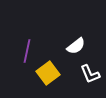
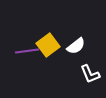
purple line: rotated 70 degrees clockwise
yellow square: moved 28 px up
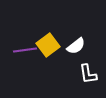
purple line: moved 2 px left, 1 px up
white L-shape: moved 2 px left; rotated 15 degrees clockwise
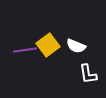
white semicircle: rotated 60 degrees clockwise
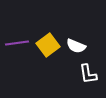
purple line: moved 8 px left, 7 px up
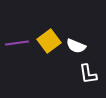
yellow square: moved 1 px right, 4 px up
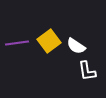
white semicircle: rotated 12 degrees clockwise
white L-shape: moved 1 px left, 3 px up
